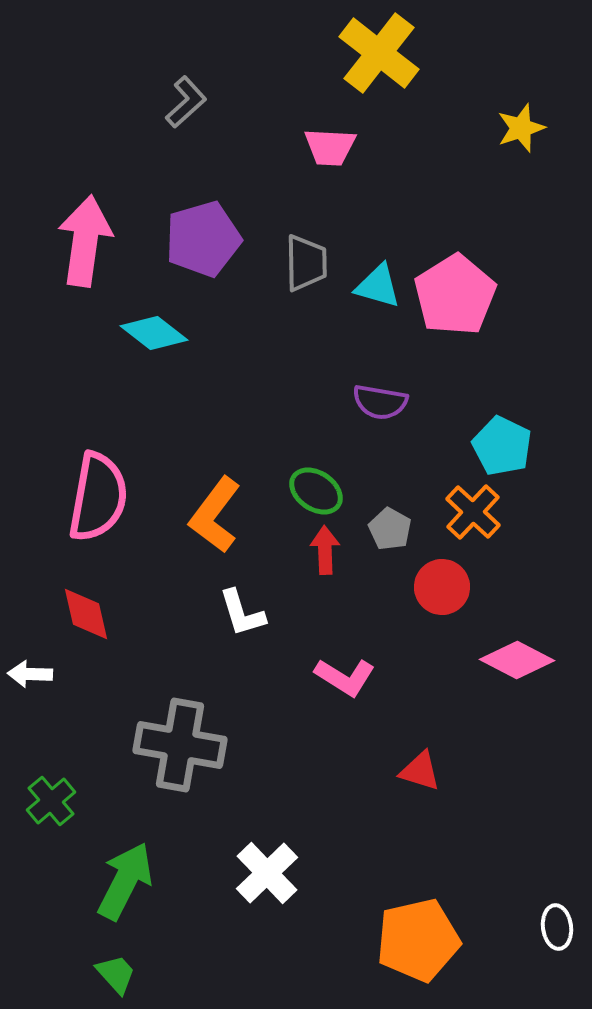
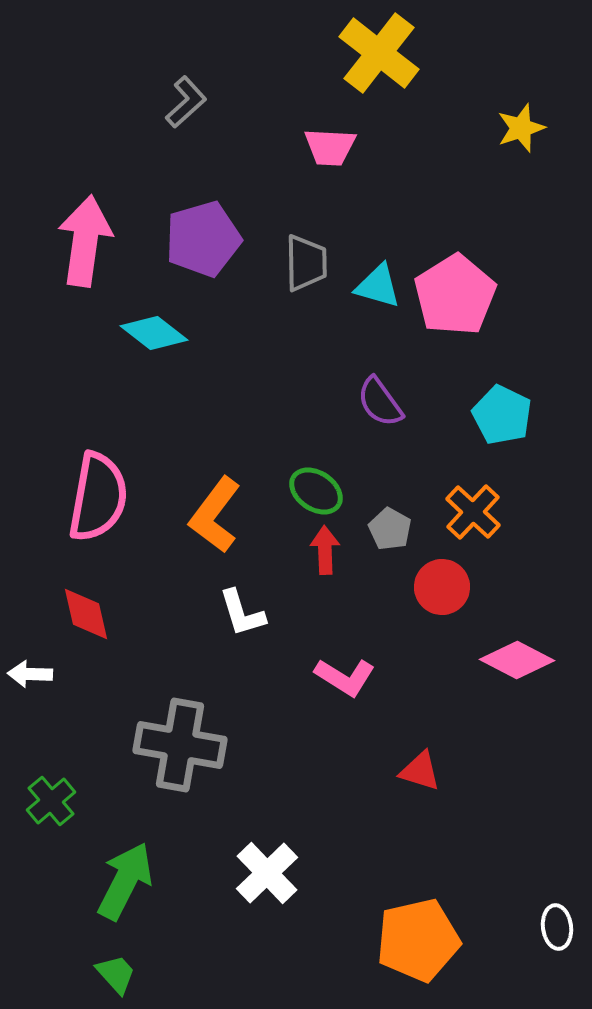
purple semicircle: rotated 44 degrees clockwise
cyan pentagon: moved 31 px up
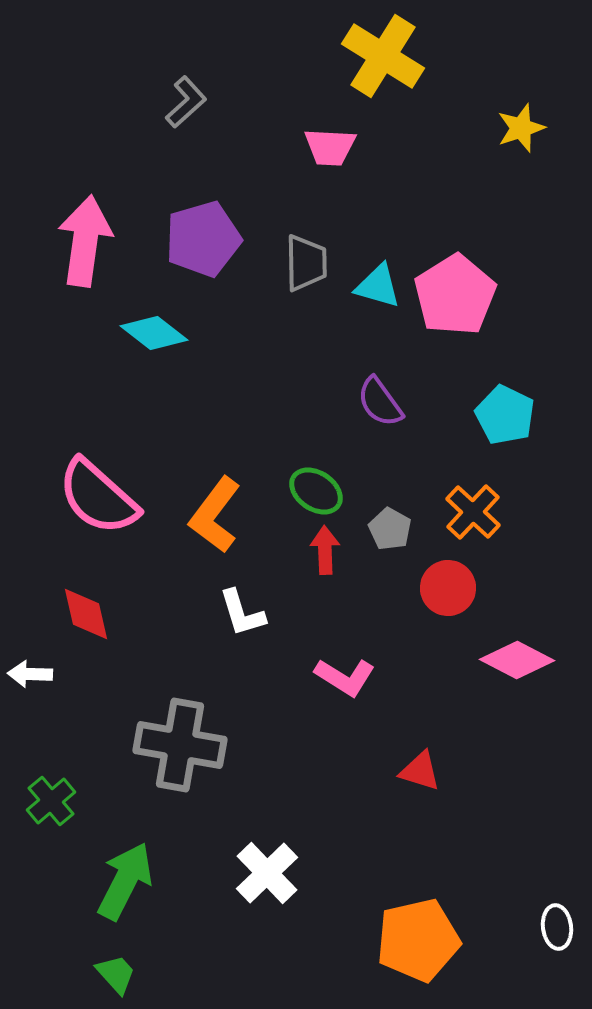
yellow cross: moved 4 px right, 3 px down; rotated 6 degrees counterclockwise
cyan pentagon: moved 3 px right
pink semicircle: rotated 122 degrees clockwise
red circle: moved 6 px right, 1 px down
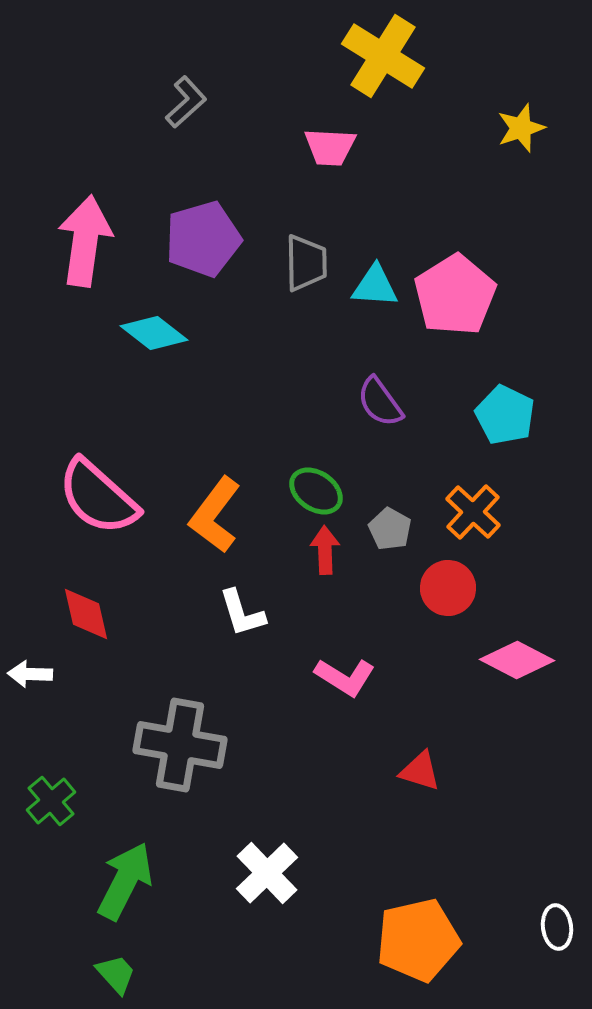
cyan triangle: moved 3 px left; rotated 12 degrees counterclockwise
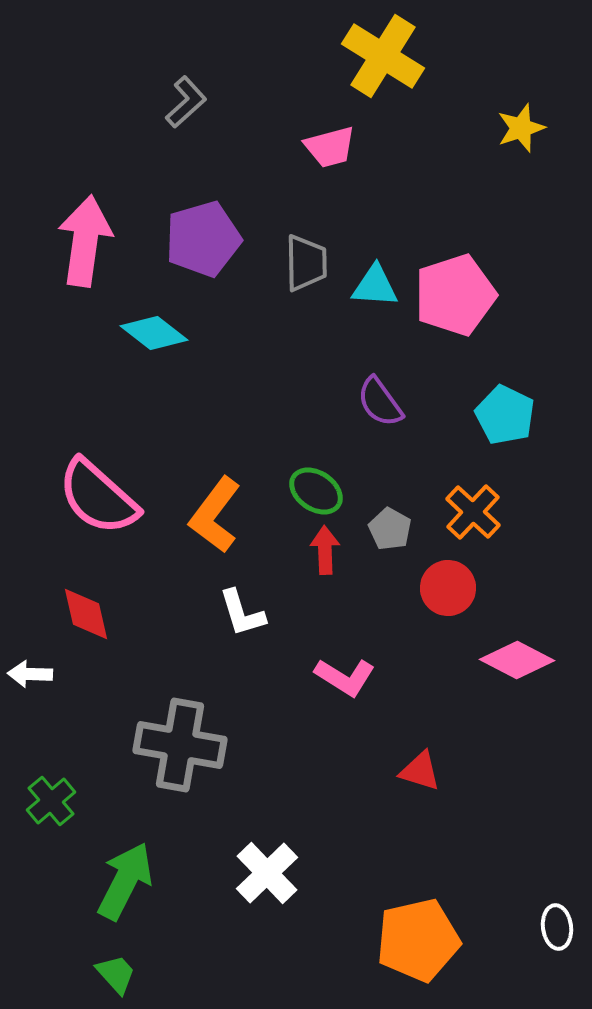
pink trapezoid: rotated 18 degrees counterclockwise
pink pentagon: rotated 14 degrees clockwise
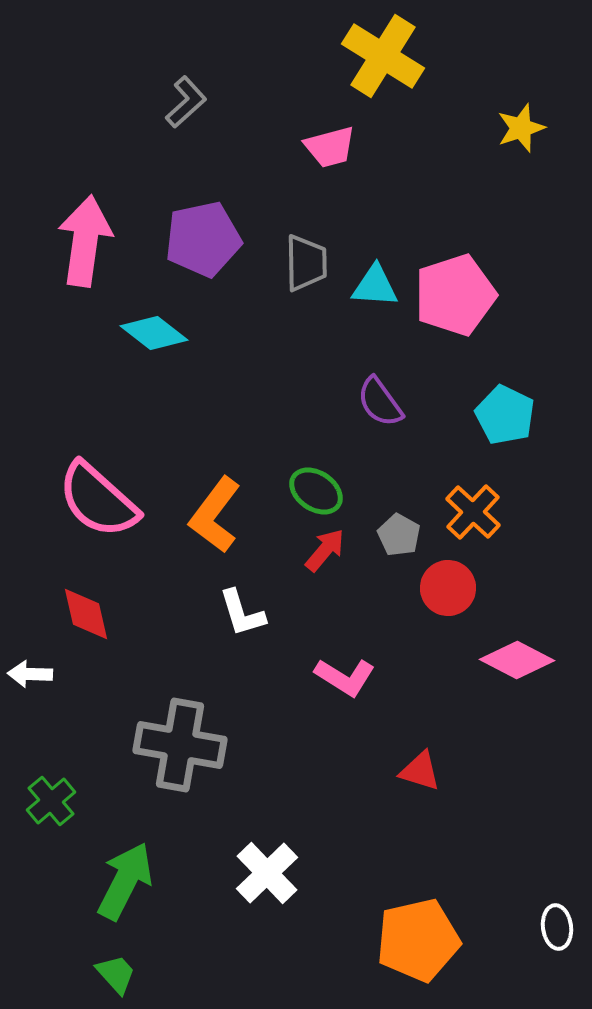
purple pentagon: rotated 4 degrees clockwise
pink semicircle: moved 3 px down
gray pentagon: moved 9 px right, 6 px down
red arrow: rotated 42 degrees clockwise
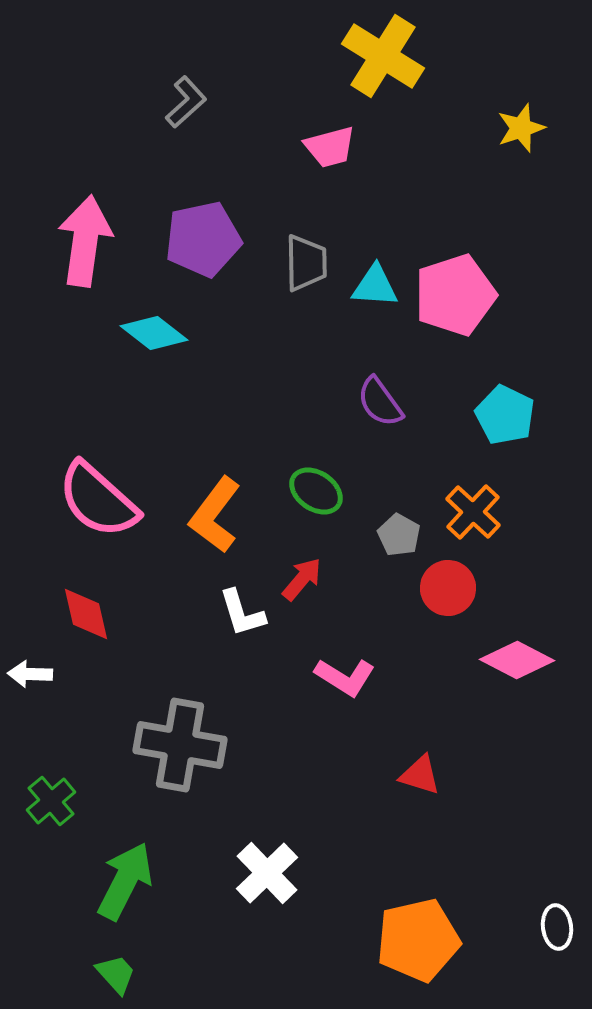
red arrow: moved 23 px left, 29 px down
red triangle: moved 4 px down
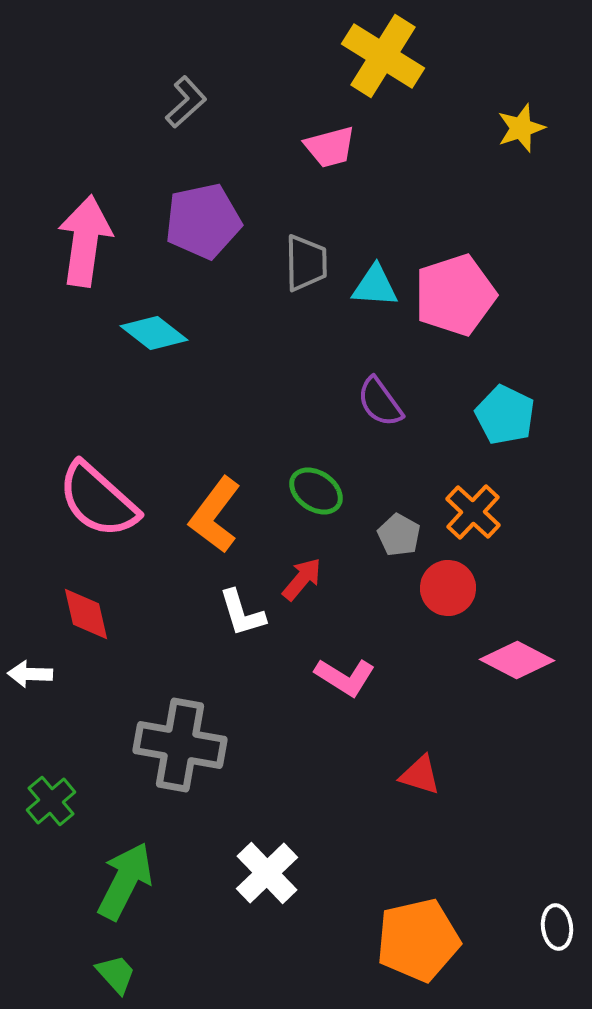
purple pentagon: moved 18 px up
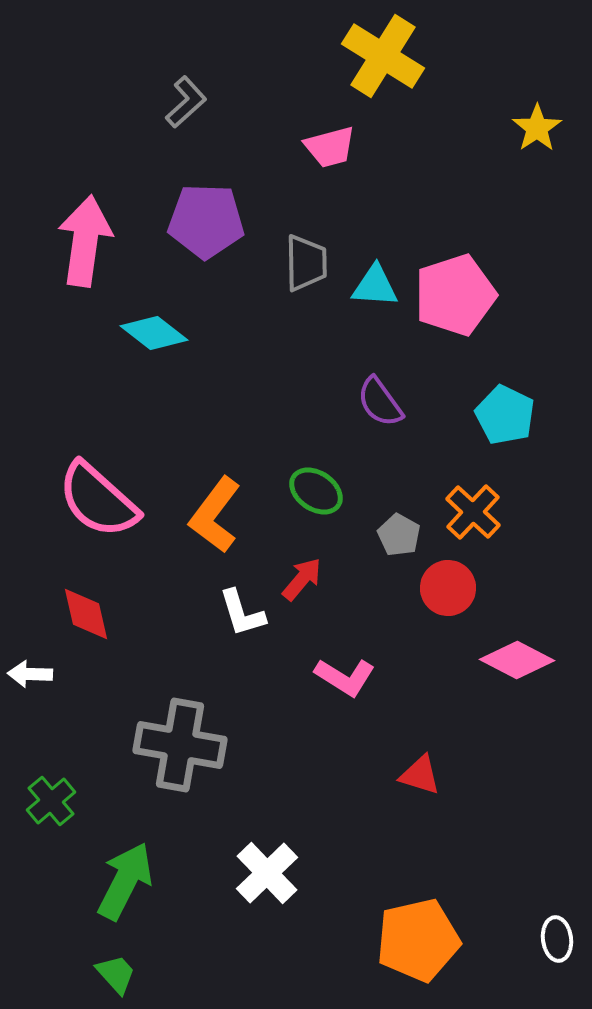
yellow star: moved 16 px right; rotated 15 degrees counterclockwise
purple pentagon: moved 3 px right; rotated 14 degrees clockwise
white ellipse: moved 12 px down
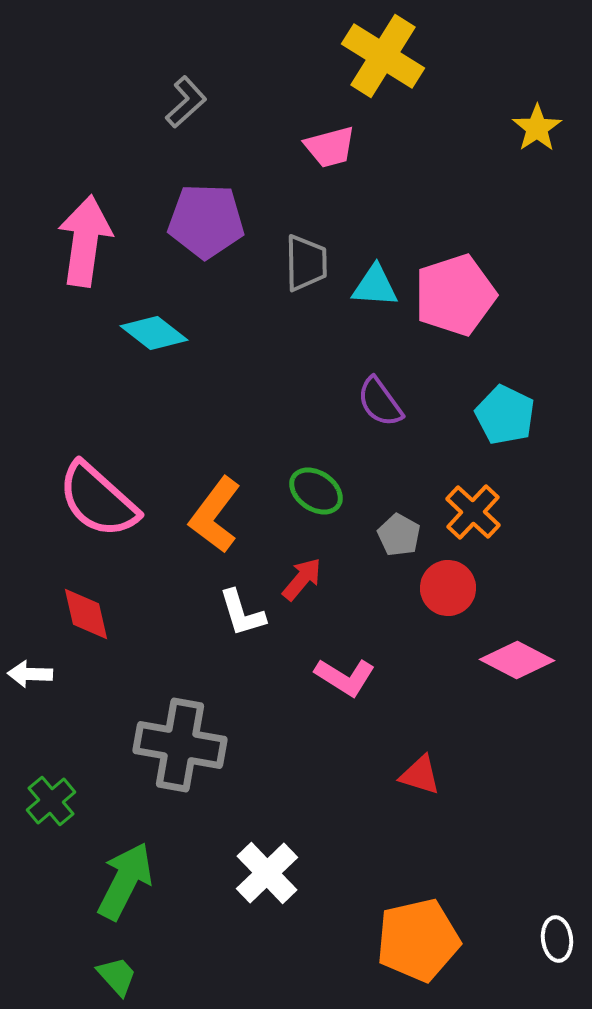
green trapezoid: moved 1 px right, 2 px down
